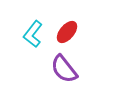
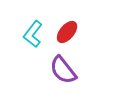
purple semicircle: moved 1 px left, 1 px down
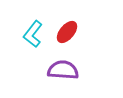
purple semicircle: rotated 132 degrees clockwise
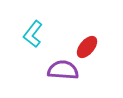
red ellipse: moved 20 px right, 15 px down
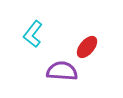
purple semicircle: moved 1 px left, 1 px down
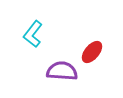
red ellipse: moved 5 px right, 5 px down
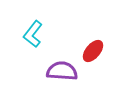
red ellipse: moved 1 px right, 1 px up
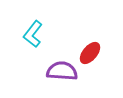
red ellipse: moved 3 px left, 2 px down
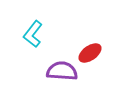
red ellipse: rotated 15 degrees clockwise
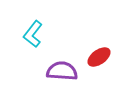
red ellipse: moved 9 px right, 4 px down
